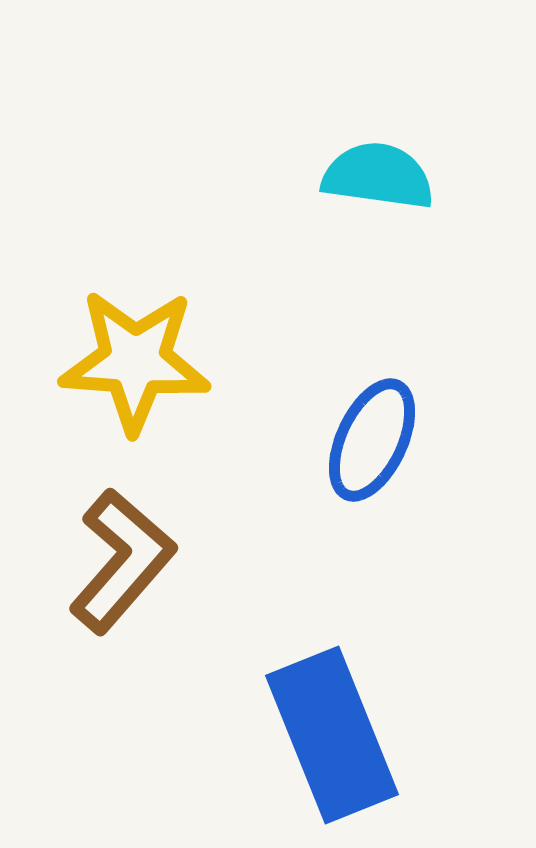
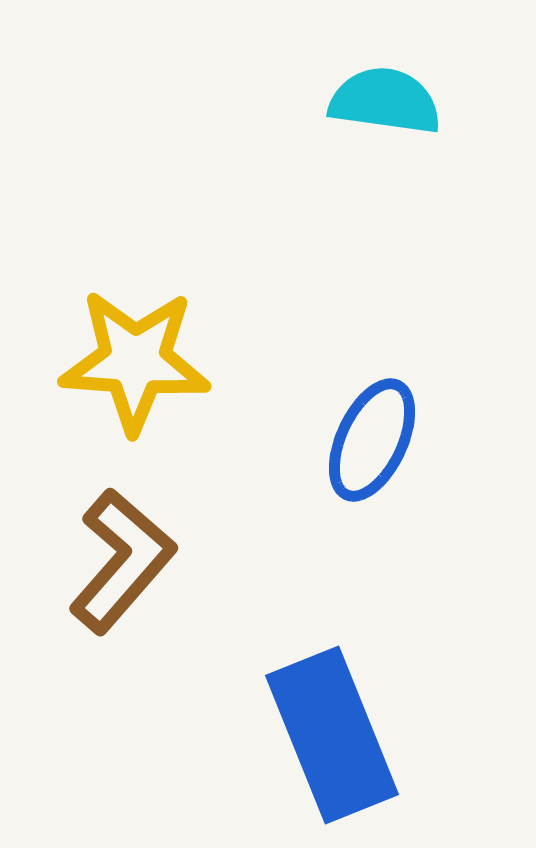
cyan semicircle: moved 7 px right, 75 px up
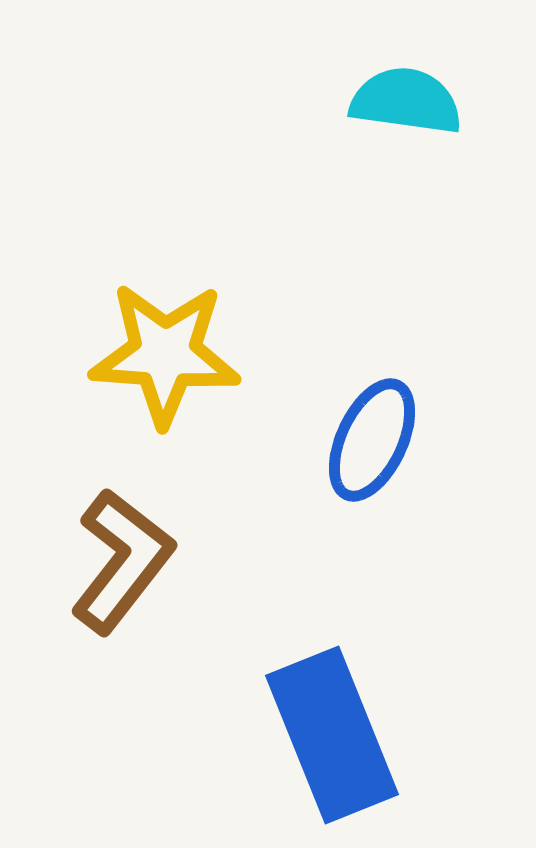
cyan semicircle: moved 21 px right
yellow star: moved 30 px right, 7 px up
brown L-shape: rotated 3 degrees counterclockwise
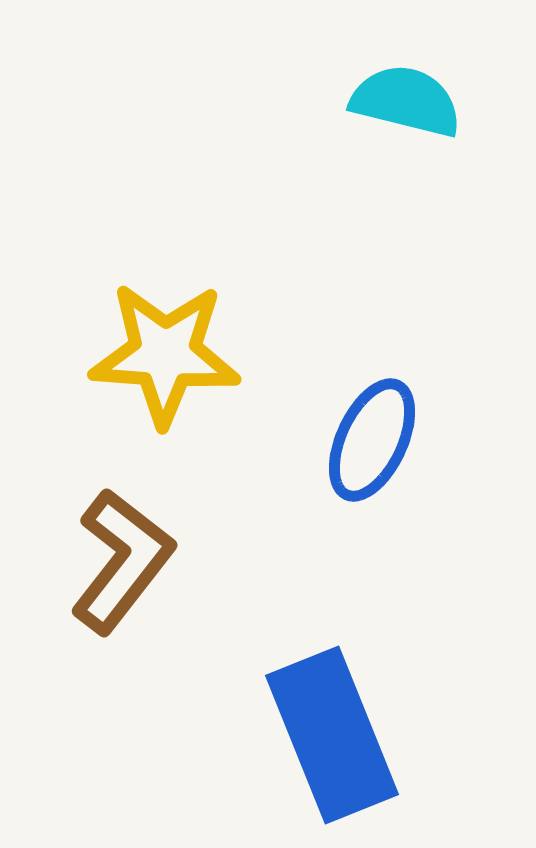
cyan semicircle: rotated 6 degrees clockwise
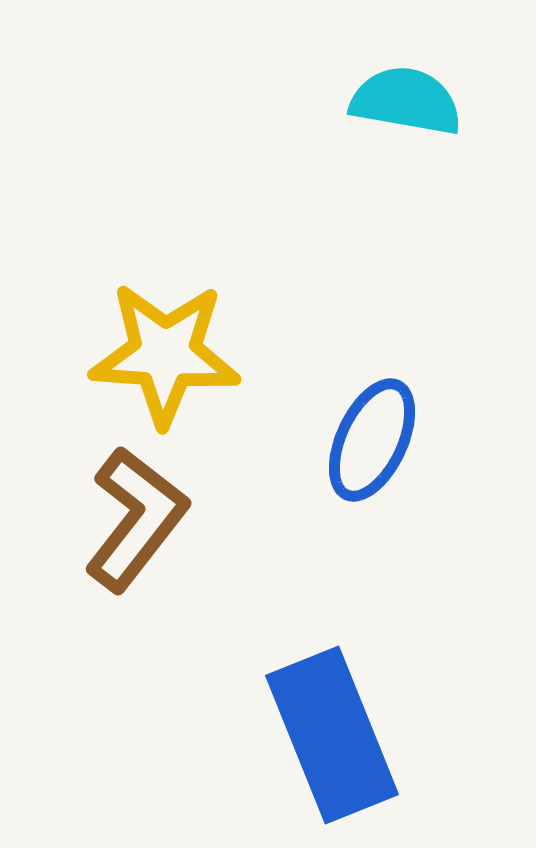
cyan semicircle: rotated 4 degrees counterclockwise
brown L-shape: moved 14 px right, 42 px up
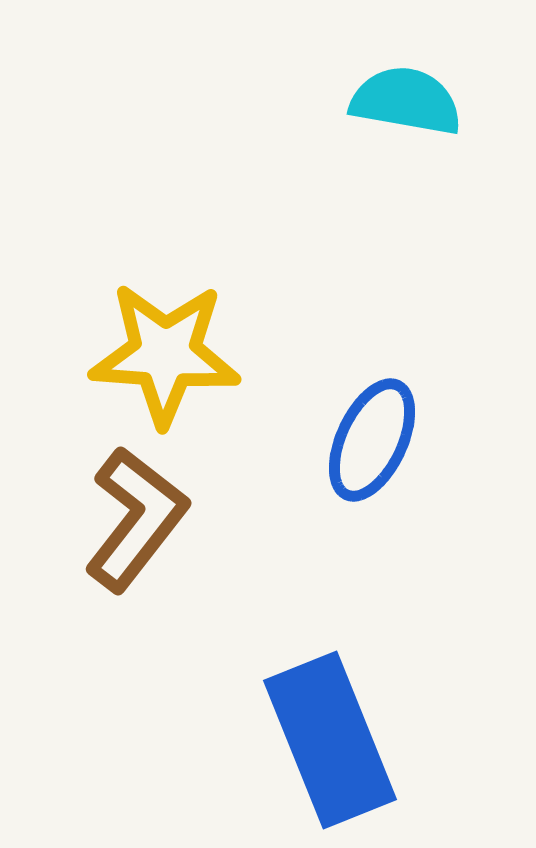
blue rectangle: moved 2 px left, 5 px down
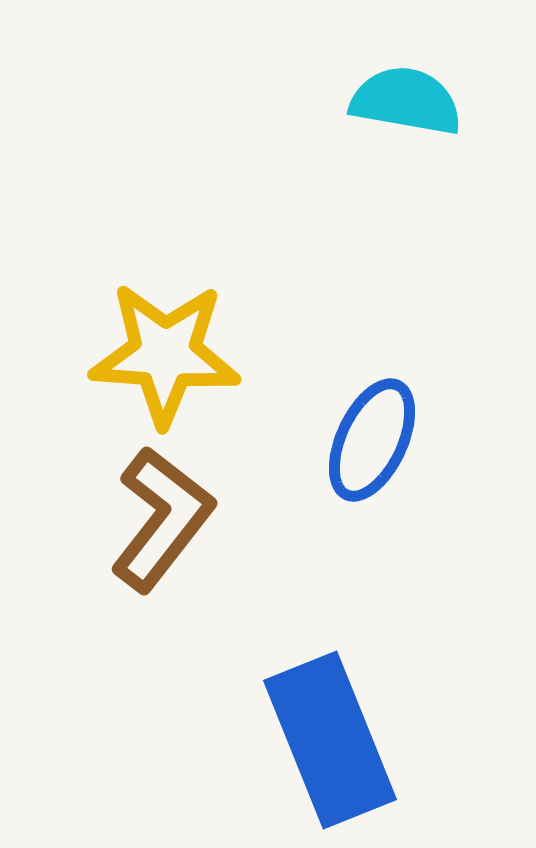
brown L-shape: moved 26 px right
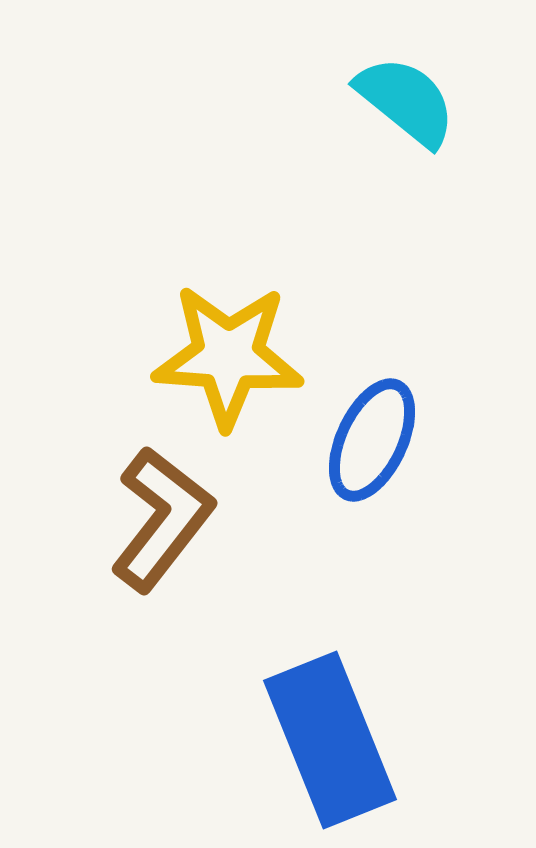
cyan semicircle: rotated 29 degrees clockwise
yellow star: moved 63 px right, 2 px down
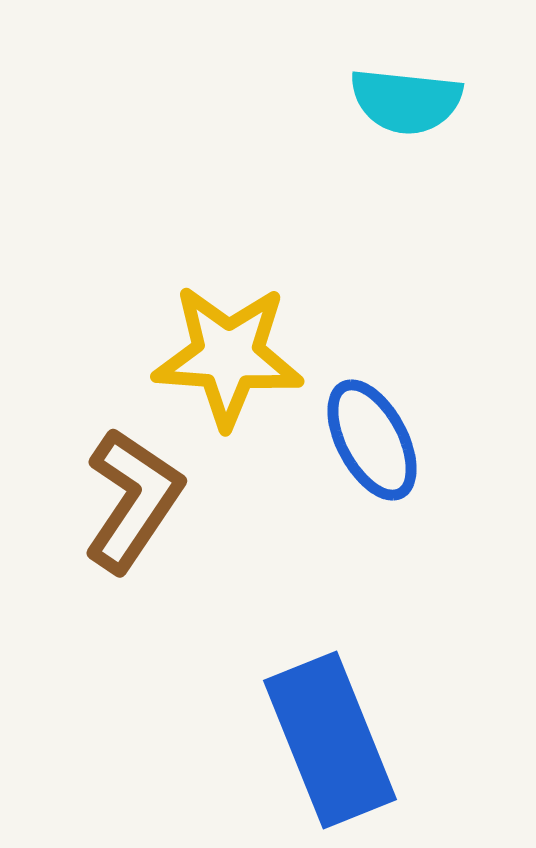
cyan semicircle: rotated 147 degrees clockwise
blue ellipse: rotated 53 degrees counterclockwise
brown L-shape: moved 29 px left, 19 px up; rotated 4 degrees counterclockwise
